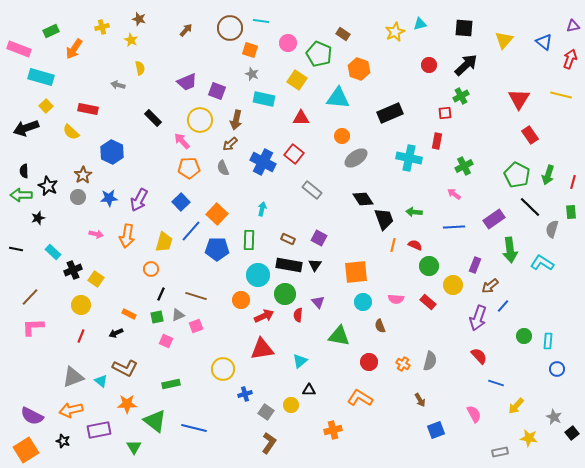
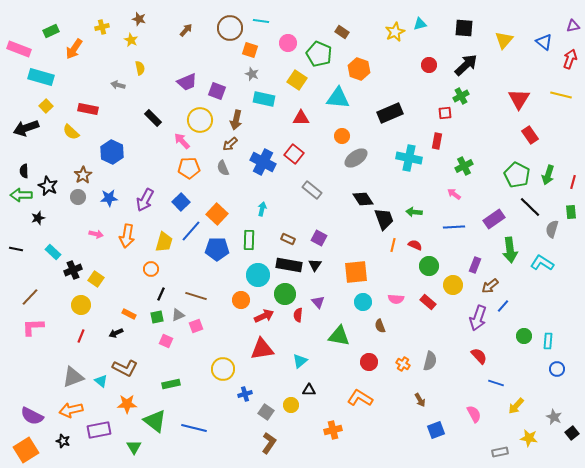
brown rectangle at (343, 34): moved 1 px left, 2 px up
purple arrow at (139, 200): moved 6 px right
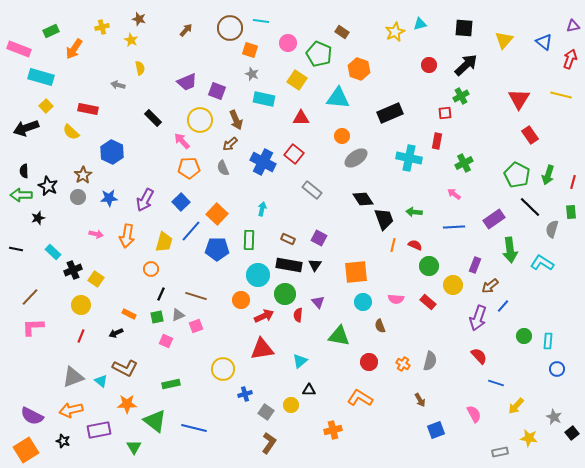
brown arrow at (236, 120): rotated 36 degrees counterclockwise
green cross at (464, 166): moved 3 px up
